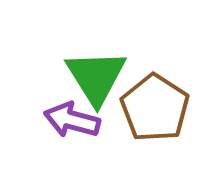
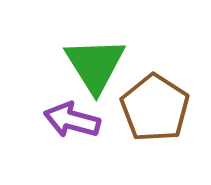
green triangle: moved 1 px left, 12 px up
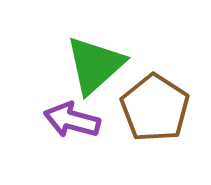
green triangle: rotated 20 degrees clockwise
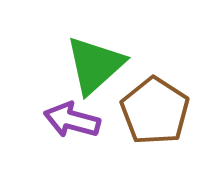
brown pentagon: moved 3 px down
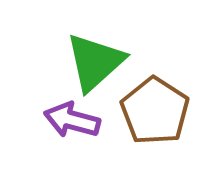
green triangle: moved 3 px up
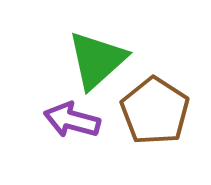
green triangle: moved 2 px right, 2 px up
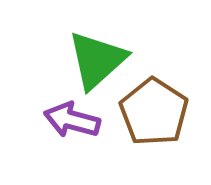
brown pentagon: moved 1 px left, 1 px down
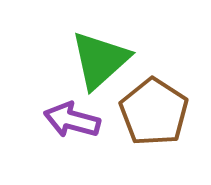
green triangle: moved 3 px right
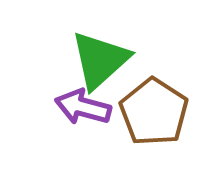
purple arrow: moved 11 px right, 13 px up
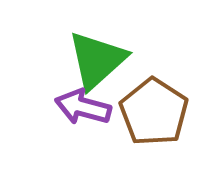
green triangle: moved 3 px left
